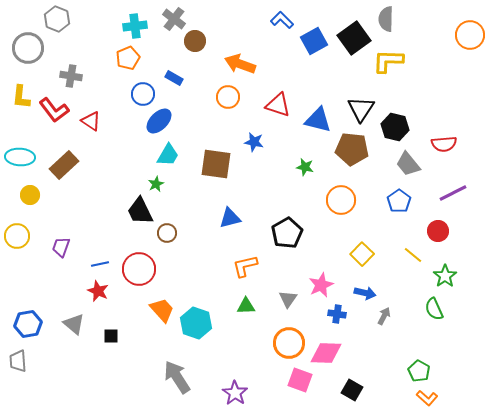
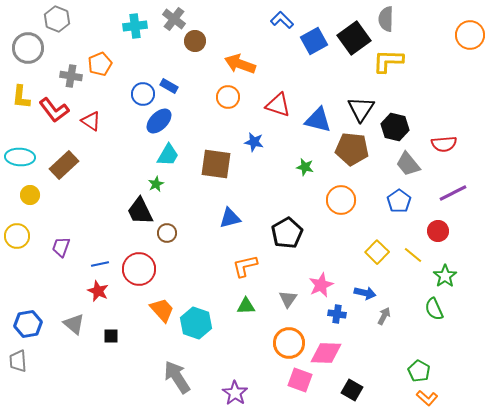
orange pentagon at (128, 58): moved 28 px left, 6 px down
blue rectangle at (174, 78): moved 5 px left, 8 px down
yellow square at (362, 254): moved 15 px right, 2 px up
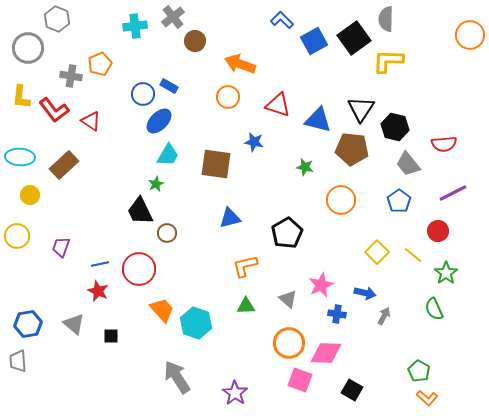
gray cross at (174, 19): moved 1 px left, 2 px up; rotated 15 degrees clockwise
green star at (445, 276): moved 1 px right, 3 px up
gray triangle at (288, 299): rotated 24 degrees counterclockwise
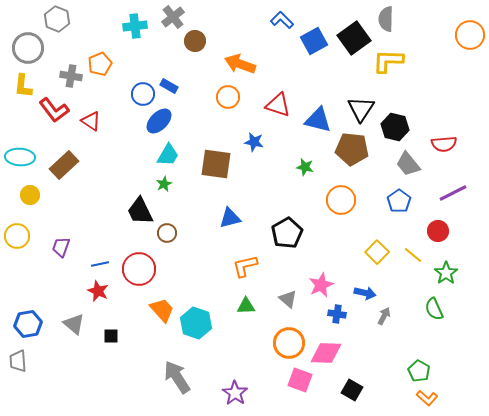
yellow L-shape at (21, 97): moved 2 px right, 11 px up
green star at (156, 184): moved 8 px right
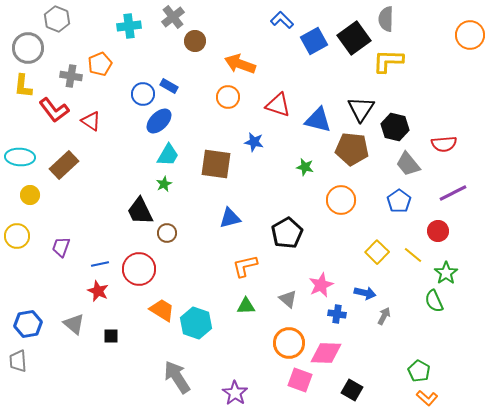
cyan cross at (135, 26): moved 6 px left
green semicircle at (434, 309): moved 8 px up
orange trapezoid at (162, 310): rotated 16 degrees counterclockwise
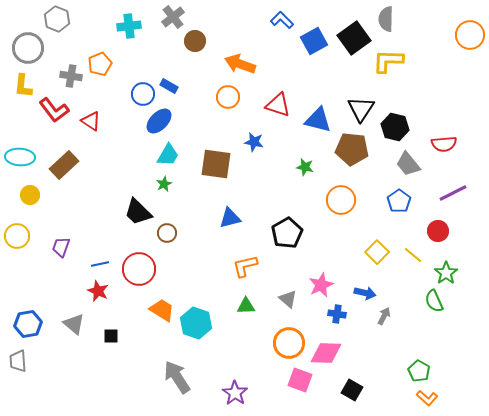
black trapezoid at (140, 211): moved 2 px left, 1 px down; rotated 20 degrees counterclockwise
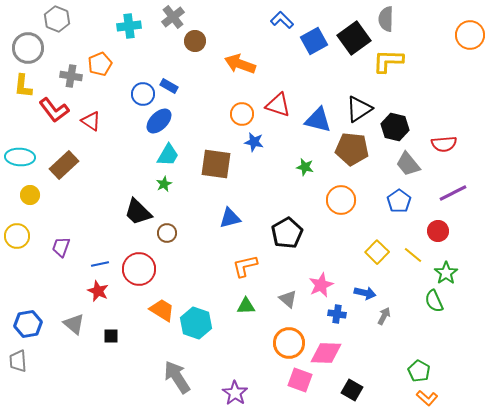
orange circle at (228, 97): moved 14 px right, 17 px down
black triangle at (361, 109): moved 2 px left; rotated 24 degrees clockwise
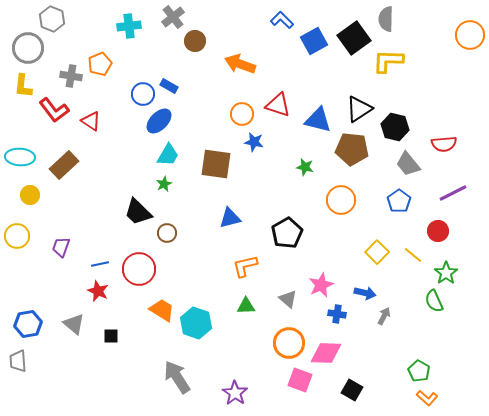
gray hexagon at (57, 19): moved 5 px left
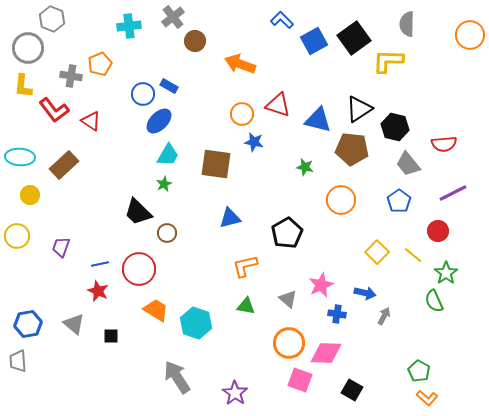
gray semicircle at (386, 19): moved 21 px right, 5 px down
green triangle at (246, 306): rotated 12 degrees clockwise
orange trapezoid at (162, 310): moved 6 px left
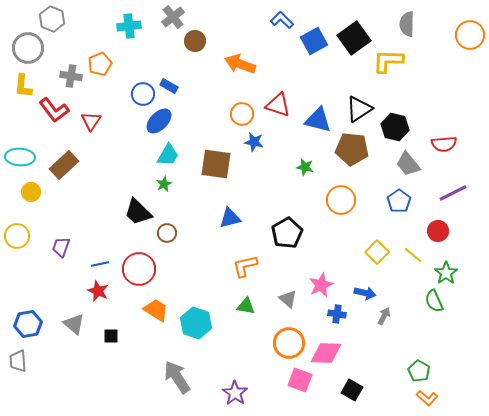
red triangle at (91, 121): rotated 30 degrees clockwise
yellow circle at (30, 195): moved 1 px right, 3 px up
